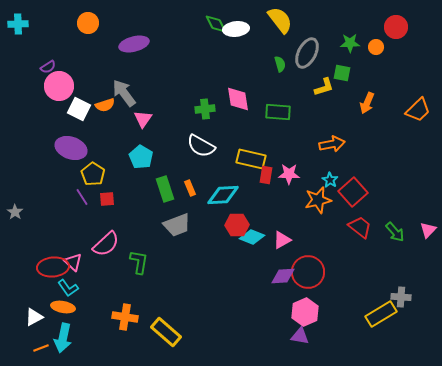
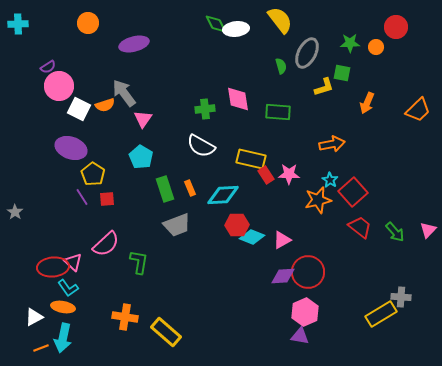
green semicircle at (280, 64): moved 1 px right, 2 px down
red rectangle at (266, 175): rotated 42 degrees counterclockwise
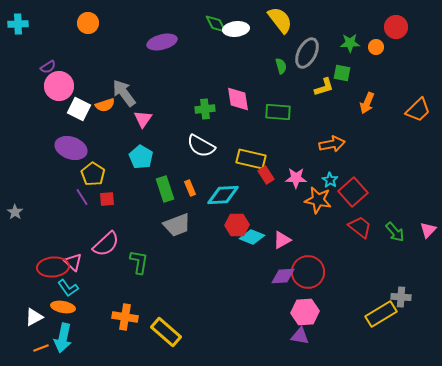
purple ellipse at (134, 44): moved 28 px right, 2 px up
pink star at (289, 174): moved 7 px right, 4 px down
orange star at (318, 200): rotated 24 degrees clockwise
pink hexagon at (305, 312): rotated 20 degrees clockwise
